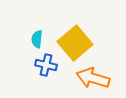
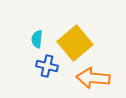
blue cross: moved 1 px right, 1 px down
orange arrow: rotated 12 degrees counterclockwise
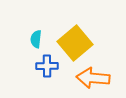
cyan semicircle: moved 1 px left
blue cross: rotated 15 degrees counterclockwise
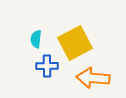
yellow square: rotated 12 degrees clockwise
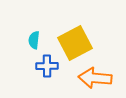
cyan semicircle: moved 2 px left, 1 px down
orange arrow: moved 2 px right
